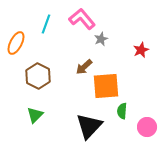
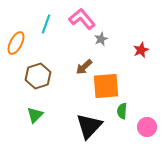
brown hexagon: rotated 15 degrees clockwise
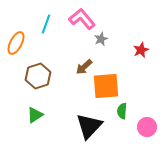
green triangle: rotated 12 degrees clockwise
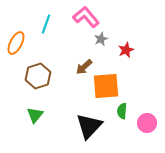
pink L-shape: moved 4 px right, 2 px up
red star: moved 15 px left
green triangle: rotated 18 degrees counterclockwise
pink circle: moved 4 px up
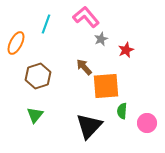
brown arrow: rotated 90 degrees clockwise
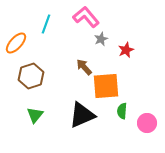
orange ellipse: rotated 15 degrees clockwise
brown hexagon: moved 7 px left
black triangle: moved 7 px left, 11 px up; rotated 24 degrees clockwise
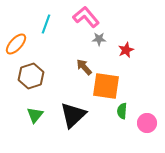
gray star: moved 2 px left; rotated 24 degrees clockwise
orange ellipse: moved 1 px down
orange square: rotated 12 degrees clockwise
black triangle: moved 9 px left; rotated 20 degrees counterclockwise
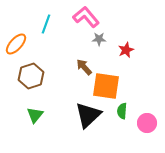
black triangle: moved 15 px right
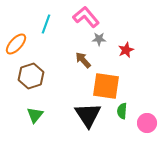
brown arrow: moved 1 px left, 7 px up
black triangle: rotated 20 degrees counterclockwise
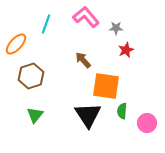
gray star: moved 17 px right, 11 px up
